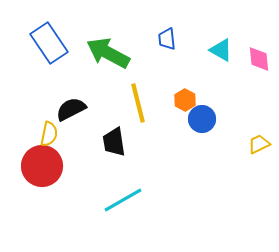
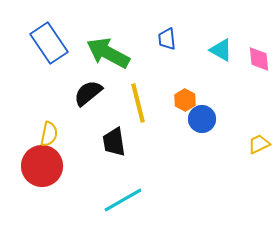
black semicircle: moved 17 px right, 16 px up; rotated 12 degrees counterclockwise
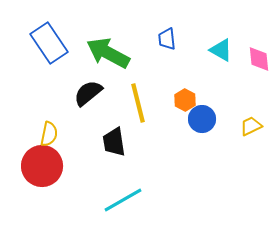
yellow trapezoid: moved 8 px left, 18 px up
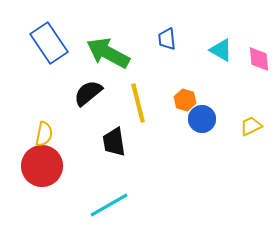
orange hexagon: rotated 10 degrees counterclockwise
yellow semicircle: moved 5 px left
cyan line: moved 14 px left, 5 px down
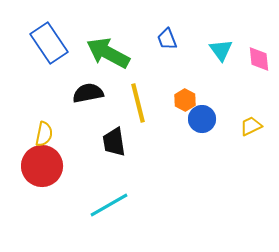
blue trapezoid: rotated 15 degrees counterclockwise
cyan triangle: rotated 25 degrees clockwise
black semicircle: rotated 28 degrees clockwise
orange hexagon: rotated 10 degrees clockwise
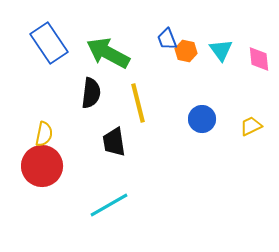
black semicircle: moved 3 px right; rotated 108 degrees clockwise
orange hexagon: moved 1 px right, 49 px up; rotated 15 degrees counterclockwise
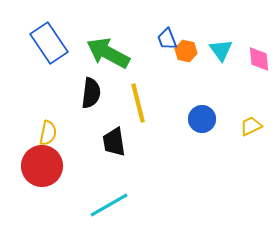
yellow semicircle: moved 4 px right, 1 px up
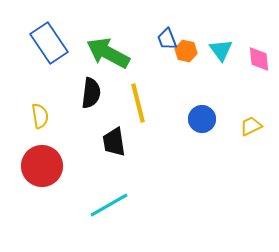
yellow semicircle: moved 8 px left, 17 px up; rotated 20 degrees counterclockwise
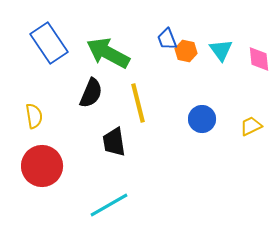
black semicircle: rotated 16 degrees clockwise
yellow semicircle: moved 6 px left
